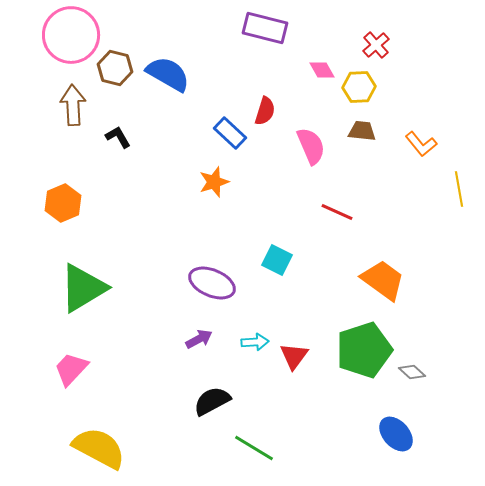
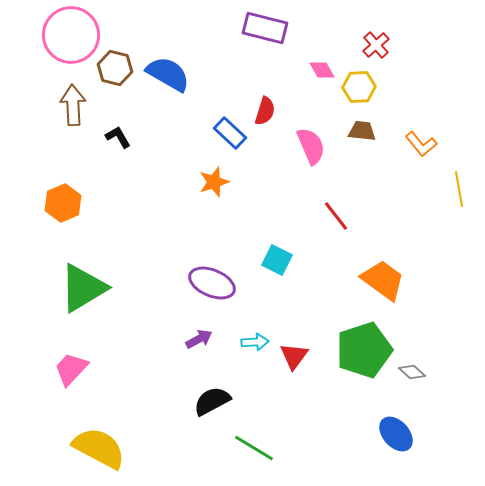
red line: moved 1 px left, 4 px down; rotated 28 degrees clockwise
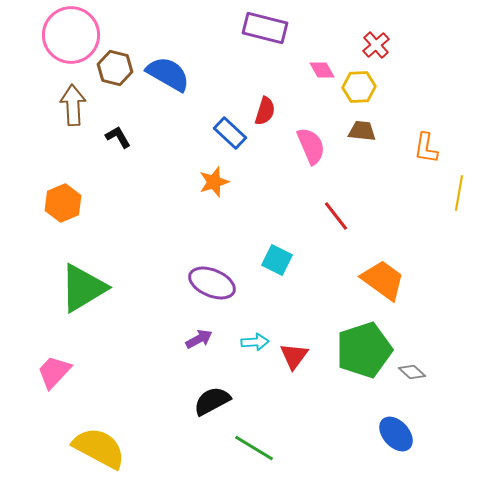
orange L-shape: moved 5 px right, 4 px down; rotated 48 degrees clockwise
yellow line: moved 4 px down; rotated 20 degrees clockwise
pink trapezoid: moved 17 px left, 3 px down
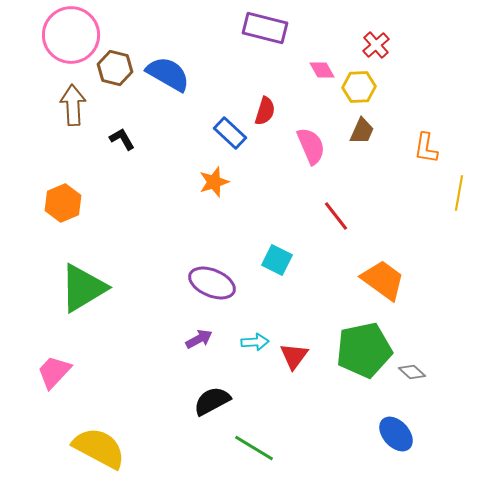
brown trapezoid: rotated 108 degrees clockwise
black L-shape: moved 4 px right, 2 px down
green pentagon: rotated 6 degrees clockwise
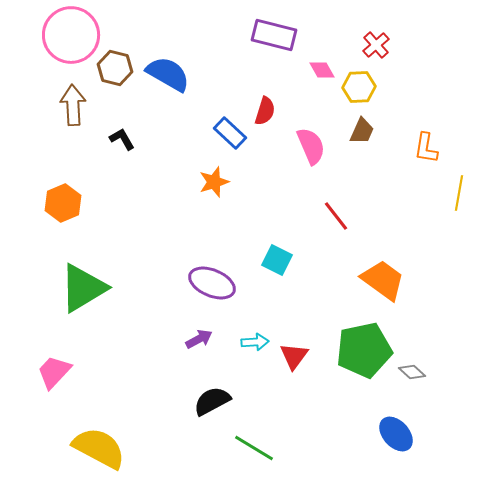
purple rectangle: moved 9 px right, 7 px down
